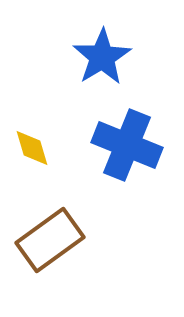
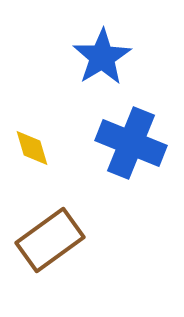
blue cross: moved 4 px right, 2 px up
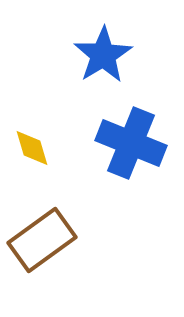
blue star: moved 1 px right, 2 px up
brown rectangle: moved 8 px left
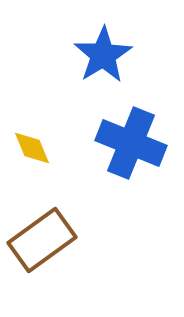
yellow diamond: rotated 6 degrees counterclockwise
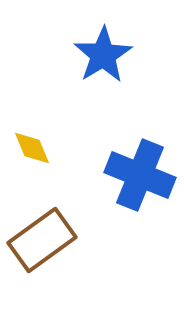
blue cross: moved 9 px right, 32 px down
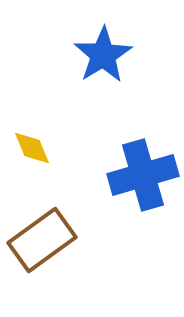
blue cross: moved 3 px right; rotated 38 degrees counterclockwise
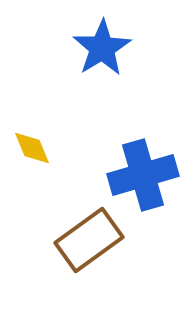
blue star: moved 1 px left, 7 px up
brown rectangle: moved 47 px right
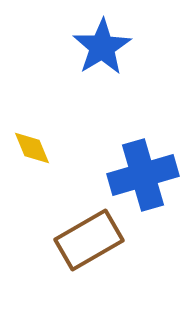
blue star: moved 1 px up
brown rectangle: rotated 6 degrees clockwise
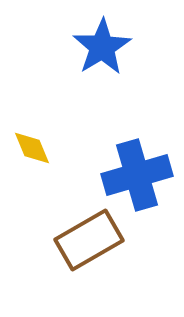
blue cross: moved 6 px left
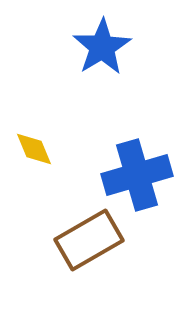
yellow diamond: moved 2 px right, 1 px down
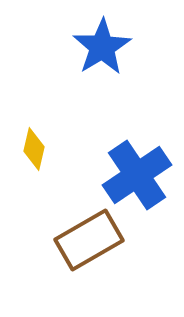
yellow diamond: rotated 36 degrees clockwise
blue cross: rotated 18 degrees counterclockwise
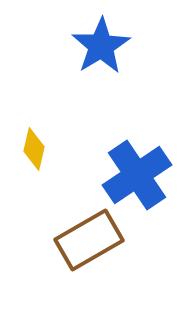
blue star: moved 1 px left, 1 px up
